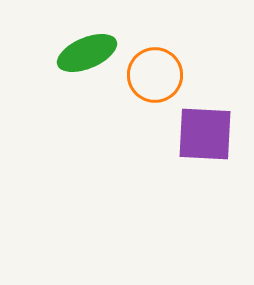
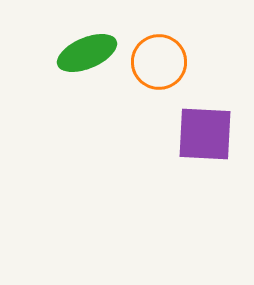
orange circle: moved 4 px right, 13 px up
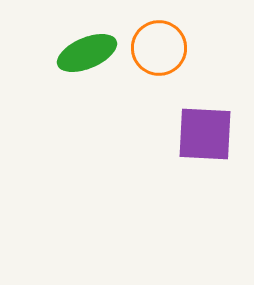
orange circle: moved 14 px up
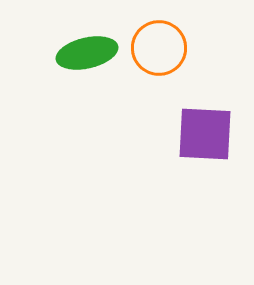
green ellipse: rotated 10 degrees clockwise
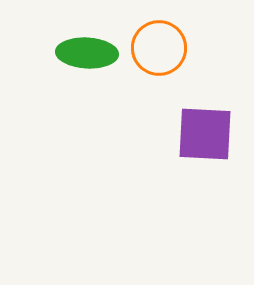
green ellipse: rotated 16 degrees clockwise
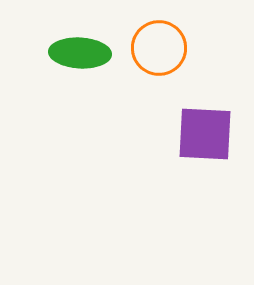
green ellipse: moved 7 px left
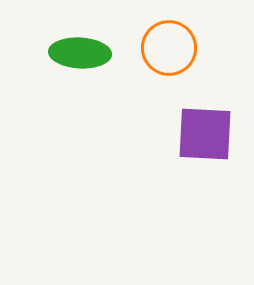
orange circle: moved 10 px right
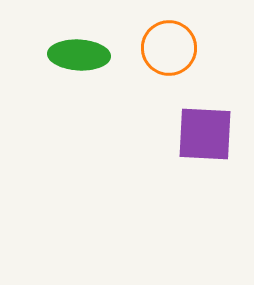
green ellipse: moved 1 px left, 2 px down
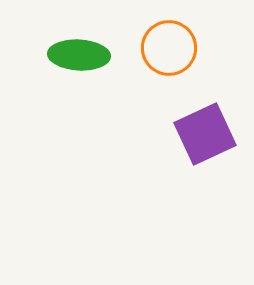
purple square: rotated 28 degrees counterclockwise
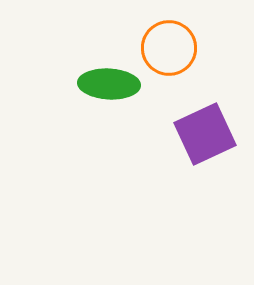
green ellipse: moved 30 px right, 29 px down
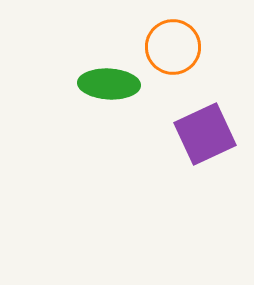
orange circle: moved 4 px right, 1 px up
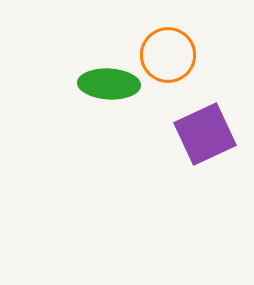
orange circle: moved 5 px left, 8 px down
